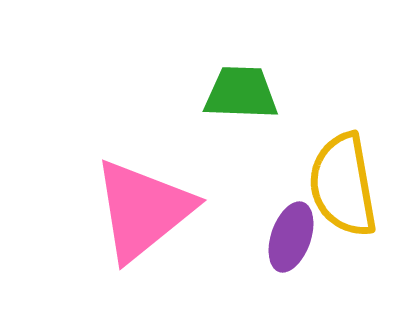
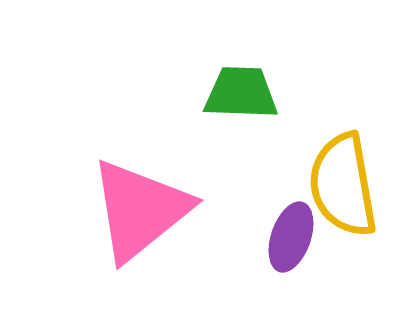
pink triangle: moved 3 px left
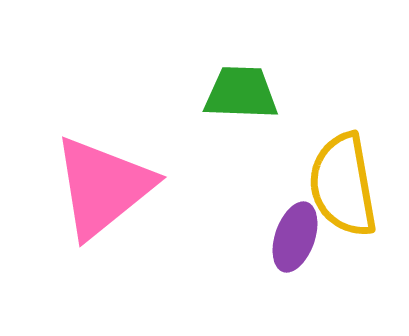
pink triangle: moved 37 px left, 23 px up
purple ellipse: moved 4 px right
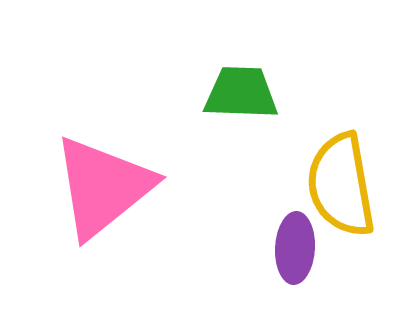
yellow semicircle: moved 2 px left
purple ellipse: moved 11 px down; rotated 16 degrees counterclockwise
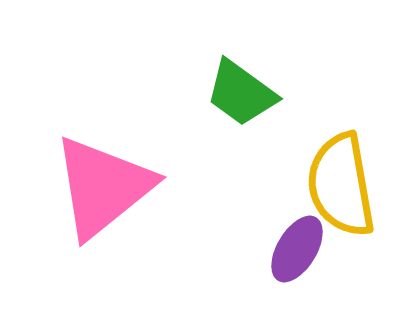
green trapezoid: rotated 146 degrees counterclockwise
purple ellipse: moved 2 px right, 1 px down; rotated 28 degrees clockwise
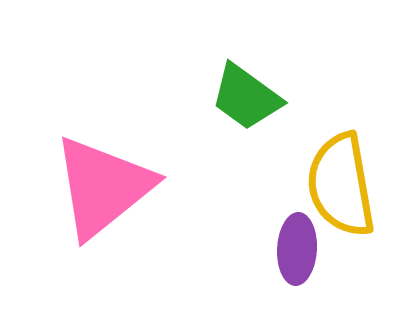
green trapezoid: moved 5 px right, 4 px down
purple ellipse: rotated 28 degrees counterclockwise
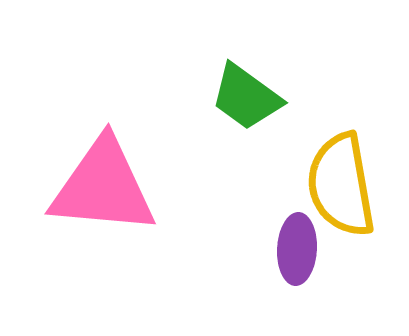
pink triangle: rotated 44 degrees clockwise
